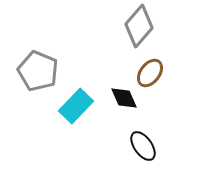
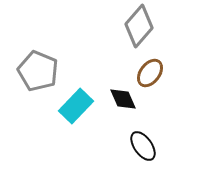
black diamond: moved 1 px left, 1 px down
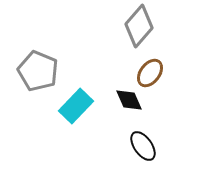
black diamond: moved 6 px right, 1 px down
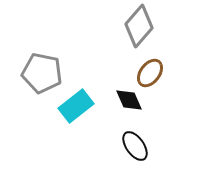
gray pentagon: moved 4 px right, 2 px down; rotated 12 degrees counterclockwise
cyan rectangle: rotated 8 degrees clockwise
black ellipse: moved 8 px left
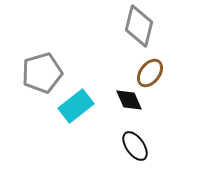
gray diamond: rotated 27 degrees counterclockwise
gray pentagon: rotated 27 degrees counterclockwise
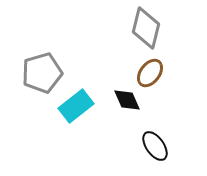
gray diamond: moved 7 px right, 2 px down
black diamond: moved 2 px left
black ellipse: moved 20 px right
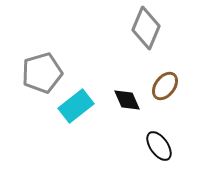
gray diamond: rotated 9 degrees clockwise
brown ellipse: moved 15 px right, 13 px down
black ellipse: moved 4 px right
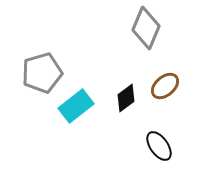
brown ellipse: rotated 12 degrees clockwise
black diamond: moved 1 px left, 2 px up; rotated 76 degrees clockwise
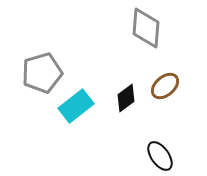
gray diamond: rotated 18 degrees counterclockwise
black ellipse: moved 1 px right, 10 px down
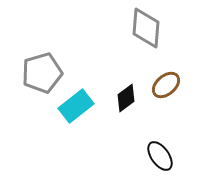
brown ellipse: moved 1 px right, 1 px up
